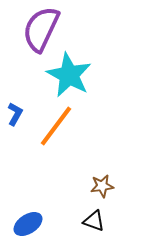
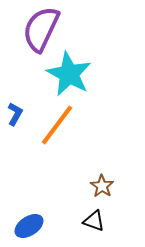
cyan star: moved 1 px up
orange line: moved 1 px right, 1 px up
brown star: rotated 30 degrees counterclockwise
blue ellipse: moved 1 px right, 2 px down
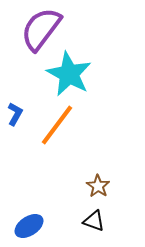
purple semicircle: rotated 12 degrees clockwise
brown star: moved 4 px left
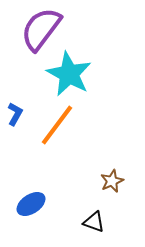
brown star: moved 14 px right, 5 px up; rotated 15 degrees clockwise
black triangle: moved 1 px down
blue ellipse: moved 2 px right, 22 px up
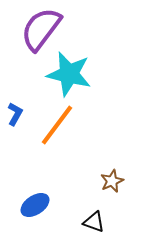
cyan star: rotated 15 degrees counterclockwise
blue ellipse: moved 4 px right, 1 px down
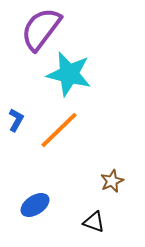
blue L-shape: moved 1 px right, 6 px down
orange line: moved 2 px right, 5 px down; rotated 9 degrees clockwise
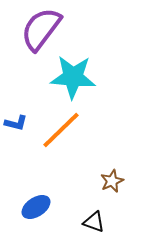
cyan star: moved 4 px right, 3 px down; rotated 9 degrees counterclockwise
blue L-shape: moved 3 px down; rotated 75 degrees clockwise
orange line: moved 2 px right
blue ellipse: moved 1 px right, 2 px down
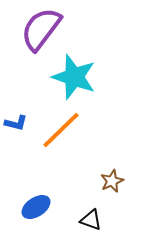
cyan star: moved 1 px right; rotated 15 degrees clockwise
black triangle: moved 3 px left, 2 px up
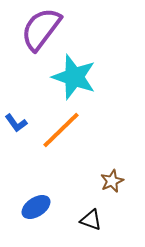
blue L-shape: rotated 40 degrees clockwise
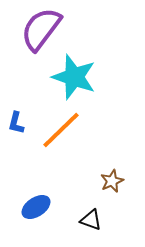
blue L-shape: rotated 50 degrees clockwise
